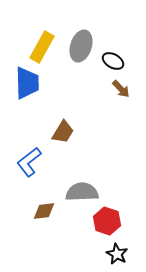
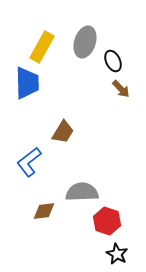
gray ellipse: moved 4 px right, 4 px up
black ellipse: rotated 35 degrees clockwise
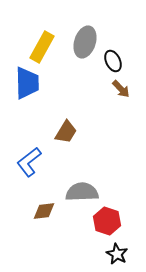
brown trapezoid: moved 3 px right
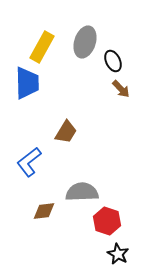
black star: moved 1 px right
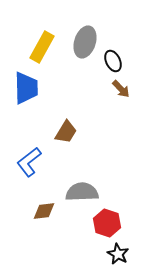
blue trapezoid: moved 1 px left, 5 px down
red hexagon: moved 2 px down
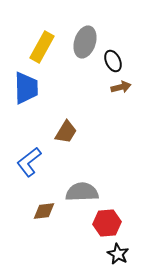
brown arrow: moved 2 px up; rotated 60 degrees counterclockwise
red hexagon: rotated 24 degrees counterclockwise
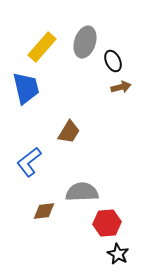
yellow rectangle: rotated 12 degrees clockwise
blue trapezoid: rotated 12 degrees counterclockwise
brown trapezoid: moved 3 px right
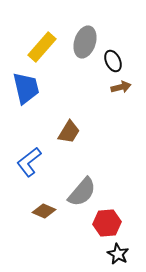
gray semicircle: rotated 132 degrees clockwise
brown diamond: rotated 30 degrees clockwise
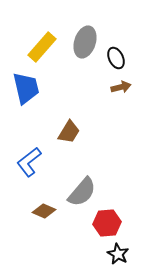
black ellipse: moved 3 px right, 3 px up
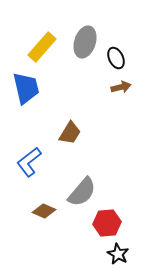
brown trapezoid: moved 1 px right, 1 px down
